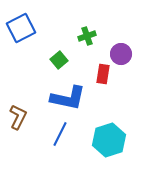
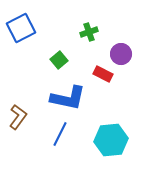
green cross: moved 2 px right, 4 px up
red rectangle: rotated 72 degrees counterclockwise
brown L-shape: rotated 10 degrees clockwise
cyan hexagon: moved 2 px right; rotated 12 degrees clockwise
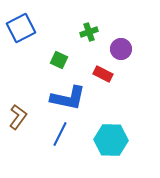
purple circle: moved 5 px up
green square: rotated 24 degrees counterclockwise
cyan hexagon: rotated 8 degrees clockwise
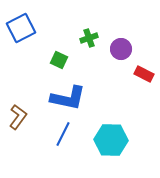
green cross: moved 6 px down
red rectangle: moved 41 px right
blue line: moved 3 px right
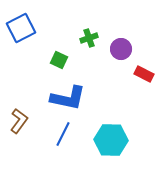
brown L-shape: moved 1 px right, 4 px down
